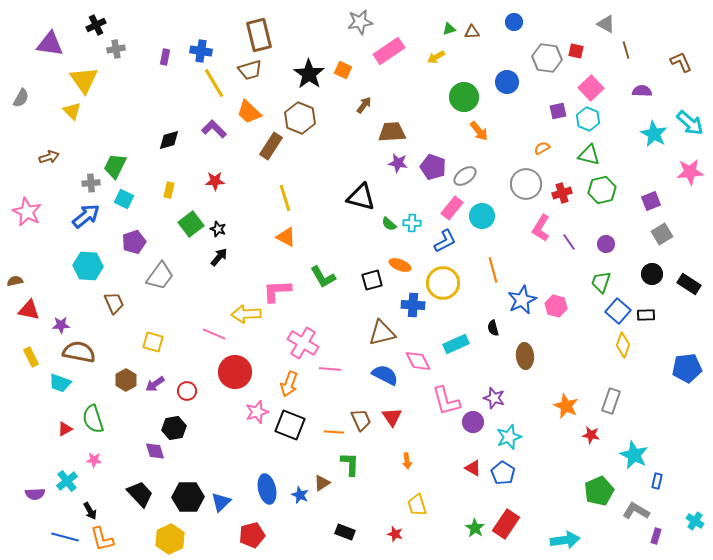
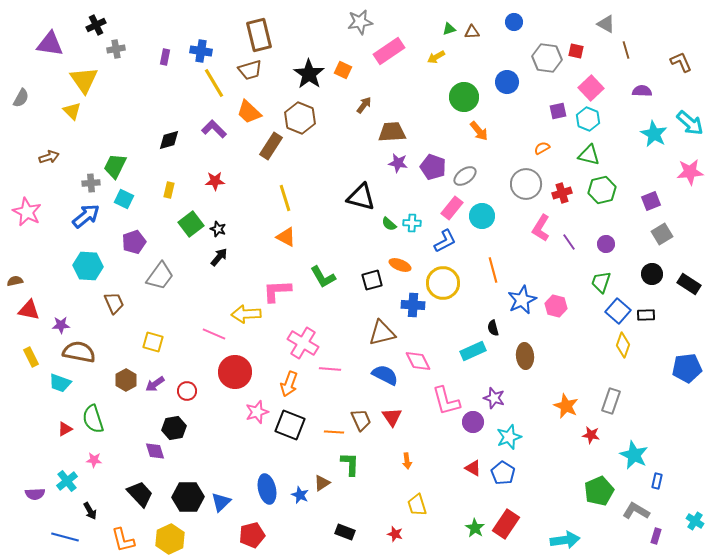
cyan rectangle at (456, 344): moved 17 px right, 7 px down
orange L-shape at (102, 539): moved 21 px right, 1 px down
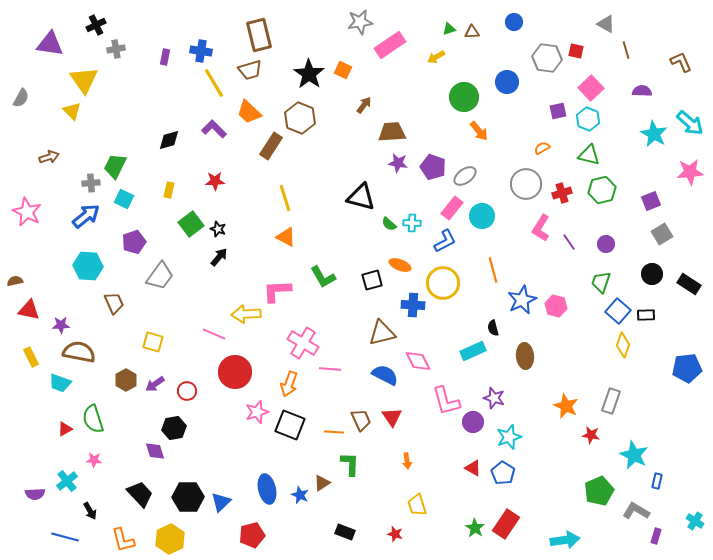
pink rectangle at (389, 51): moved 1 px right, 6 px up
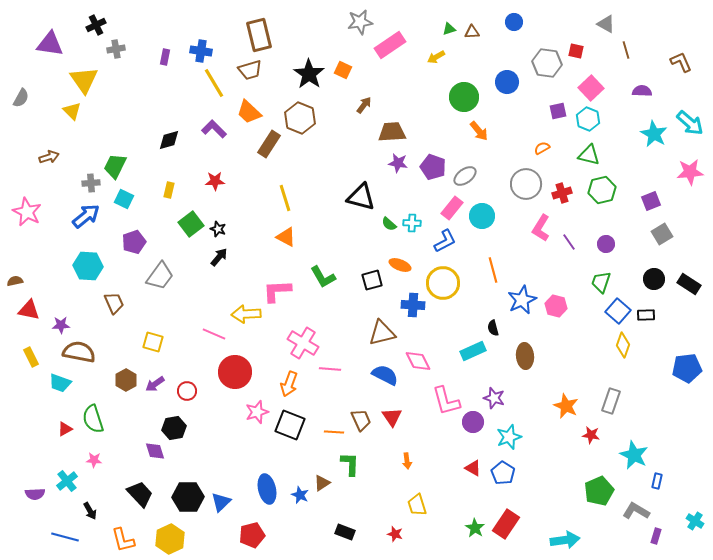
gray hexagon at (547, 58): moved 5 px down
brown rectangle at (271, 146): moved 2 px left, 2 px up
black circle at (652, 274): moved 2 px right, 5 px down
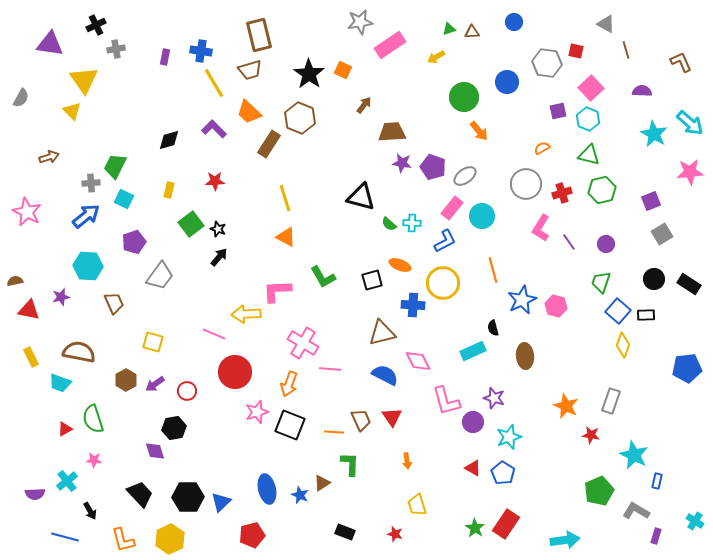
purple star at (398, 163): moved 4 px right
purple star at (61, 325): moved 28 px up; rotated 12 degrees counterclockwise
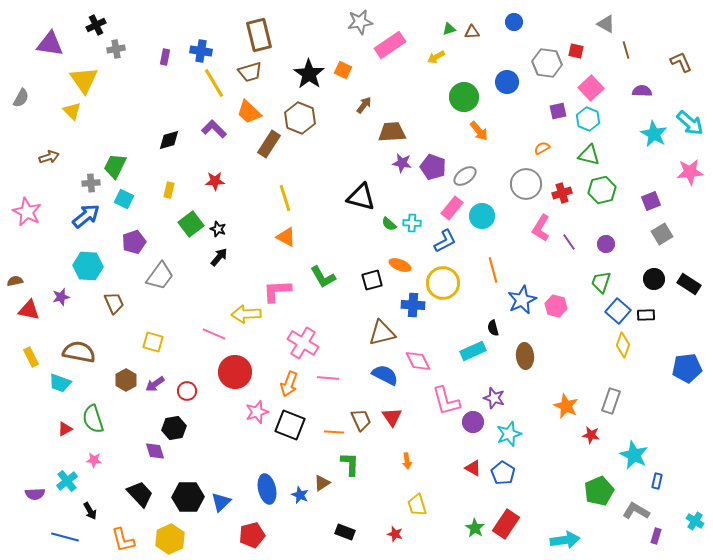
brown trapezoid at (250, 70): moved 2 px down
pink line at (330, 369): moved 2 px left, 9 px down
cyan star at (509, 437): moved 3 px up
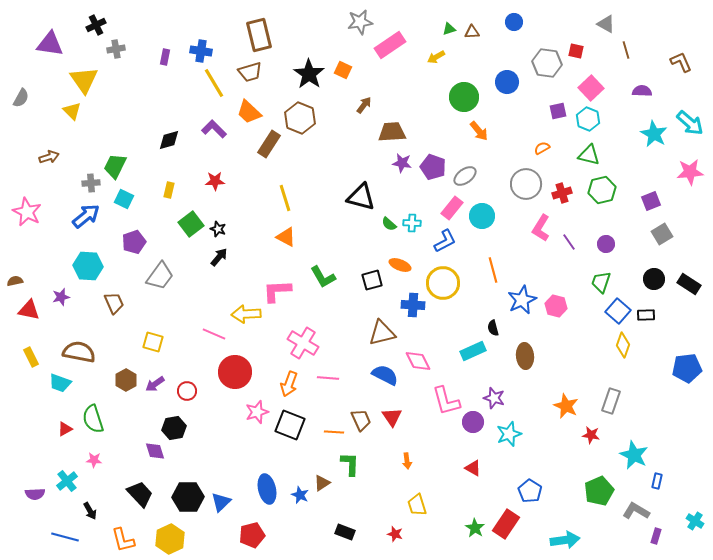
blue pentagon at (503, 473): moved 27 px right, 18 px down
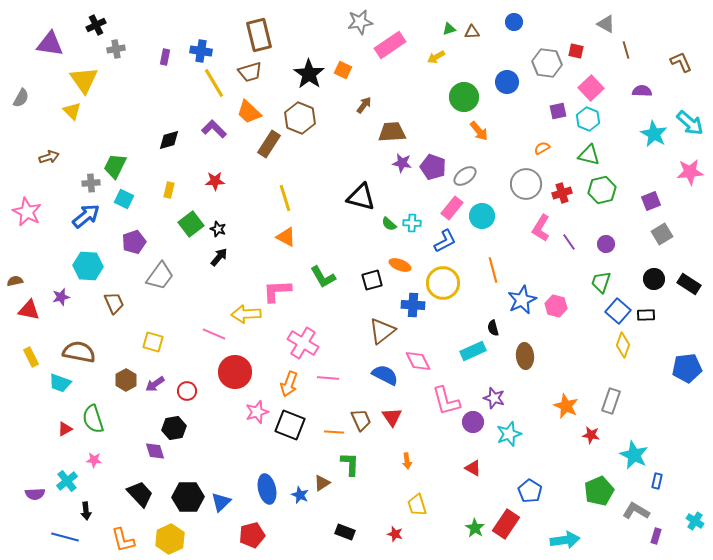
brown triangle at (382, 333): moved 2 px up; rotated 24 degrees counterclockwise
black arrow at (90, 511): moved 4 px left; rotated 24 degrees clockwise
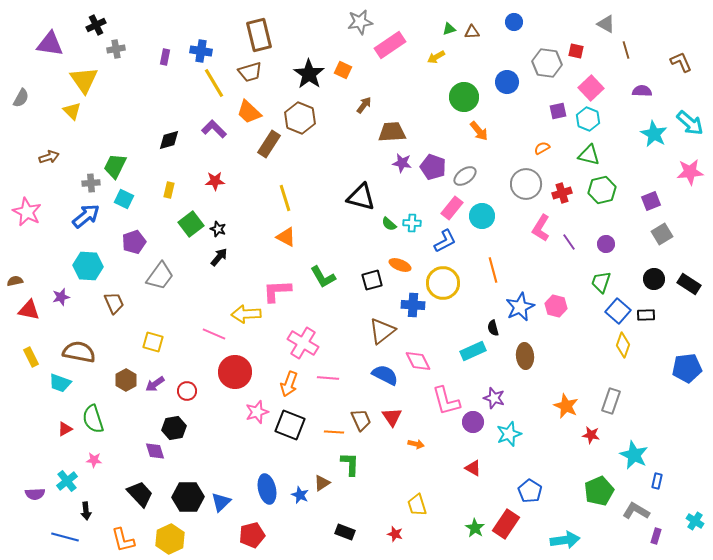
blue star at (522, 300): moved 2 px left, 7 px down
orange arrow at (407, 461): moved 9 px right, 17 px up; rotated 70 degrees counterclockwise
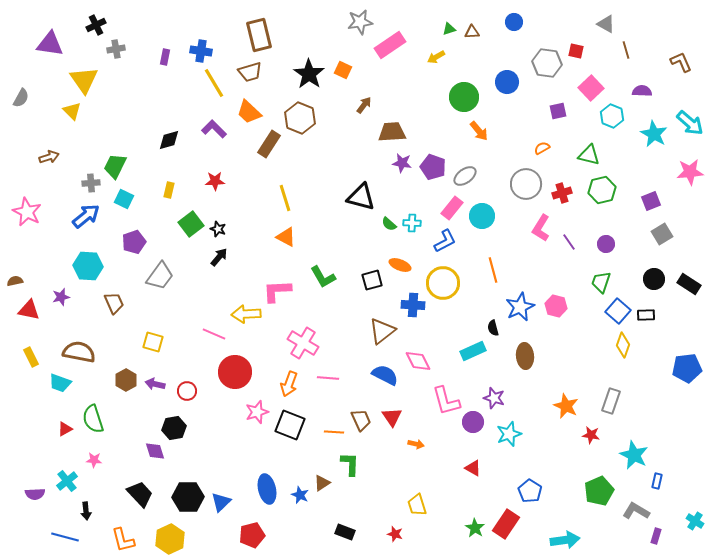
cyan hexagon at (588, 119): moved 24 px right, 3 px up
purple arrow at (155, 384): rotated 48 degrees clockwise
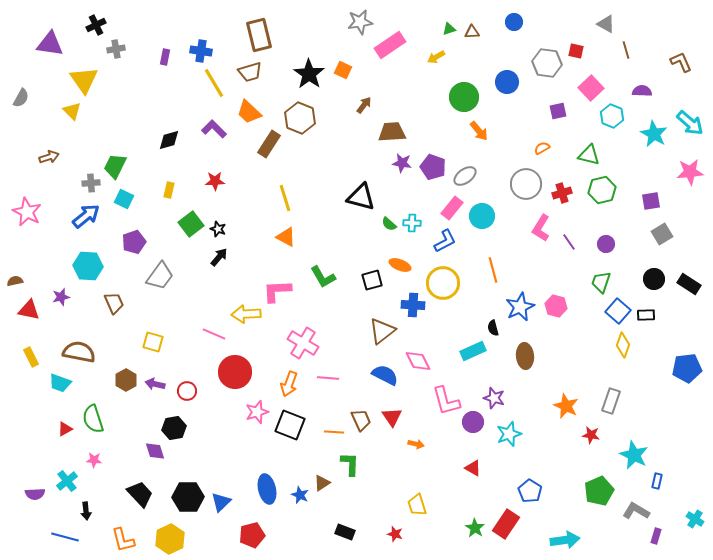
purple square at (651, 201): rotated 12 degrees clockwise
cyan cross at (695, 521): moved 2 px up
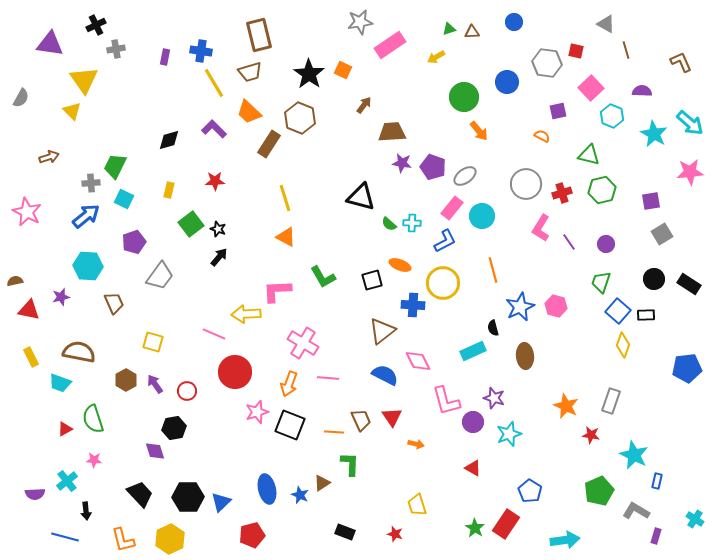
orange semicircle at (542, 148): moved 12 px up; rotated 56 degrees clockwise
purple arrow at (155, 384): rotated 42 degrees clockwise
